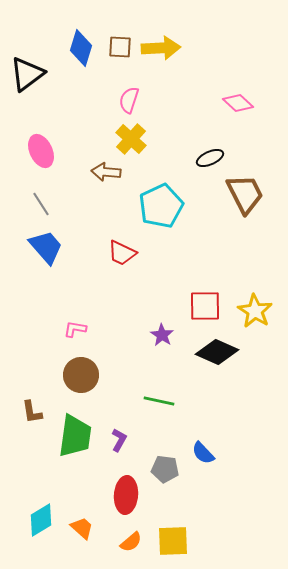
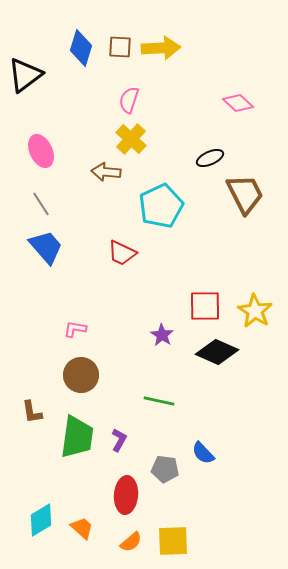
black triangle: moved 2 px left, 1 px down
green trapezoid: moved 2 px right, 1 px down
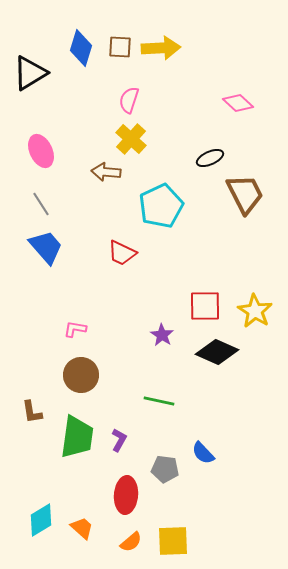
black triangle: moved 5 px right, 2 px up; rotated 6 degrees clockwise
